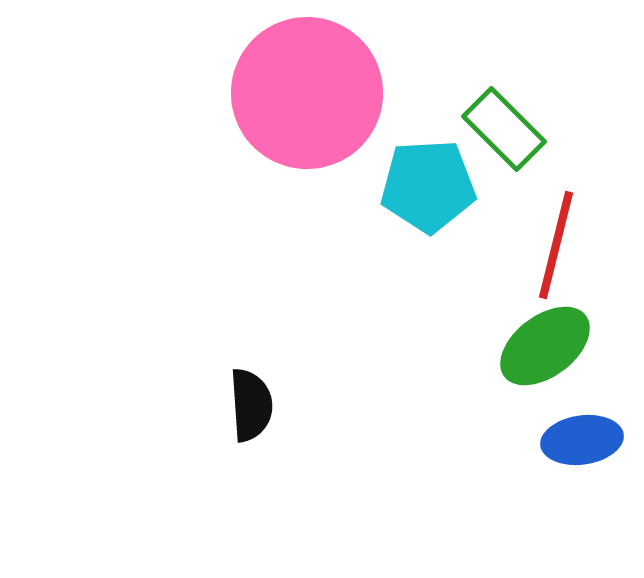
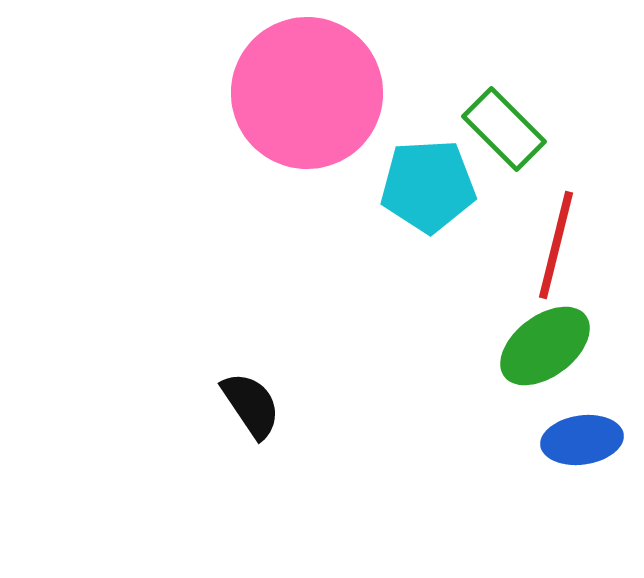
black semicircle: rotated 30 degrees counterclockwise
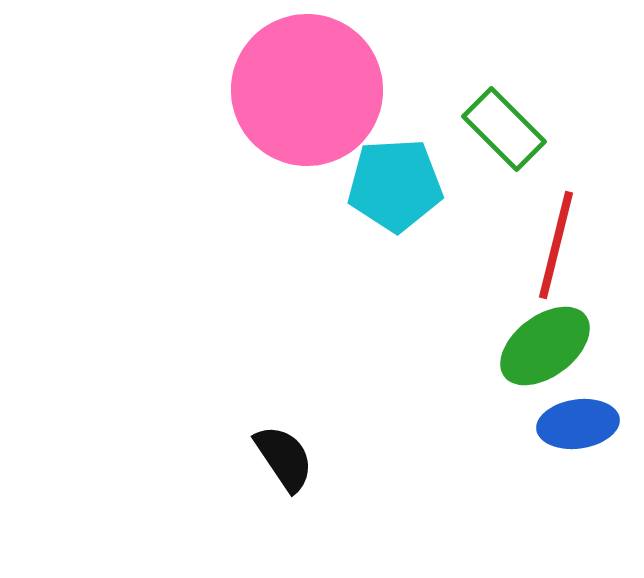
pink circle: moved 3 px up
cyan pentagon: moved 33 px left, 1 px up
black semicircle: moved 33 px right, 53 px down
blue ellipse: moved 4 px left, 16 px up
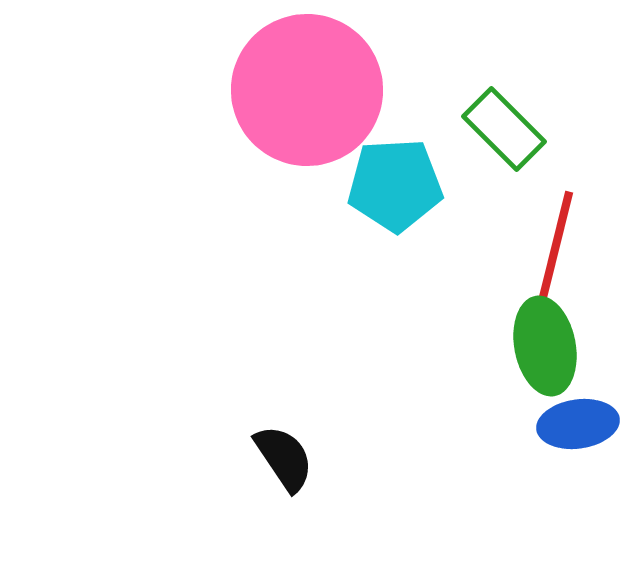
green ellipse: rotated 64 degrees counterclockwise
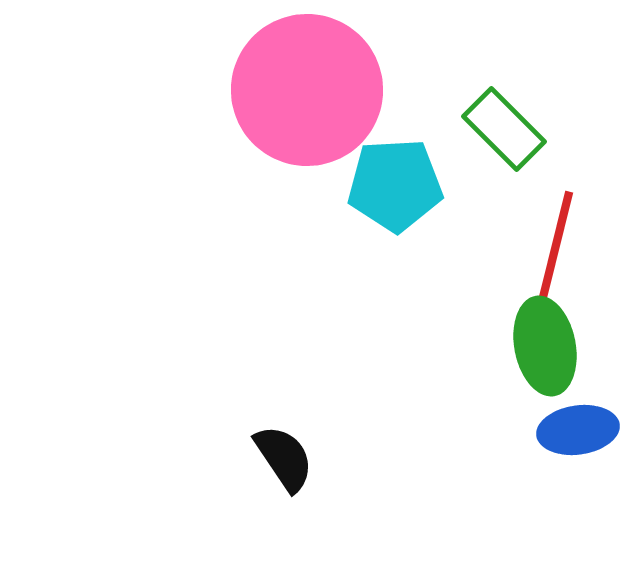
blue ellipse: moved 6 px down
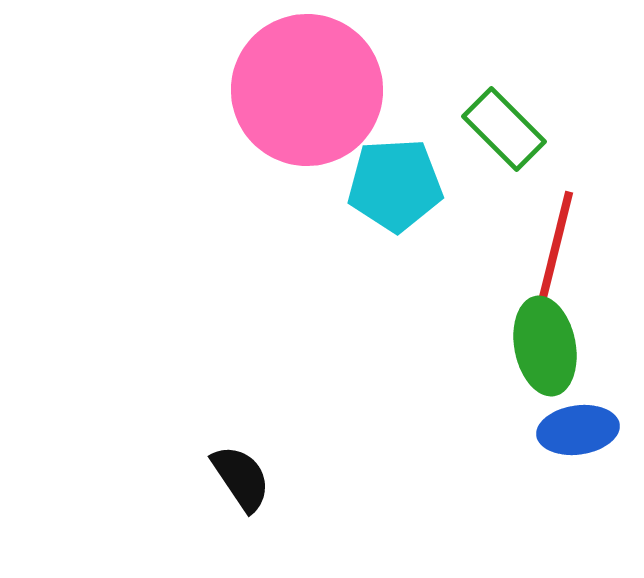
black semicircle: moved 43 px left, 20 px down
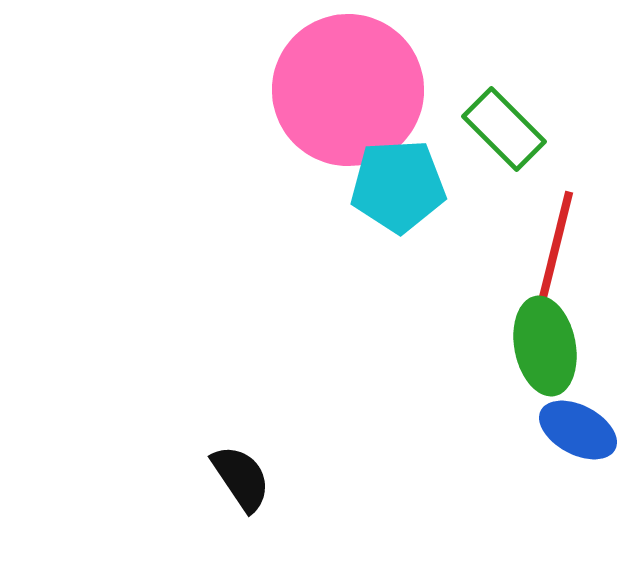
pink circle: moved 41 px right
cyan pentagon: moved 3 px right, 1 px down
blue ellipse: rotated 36 degrees clockwise
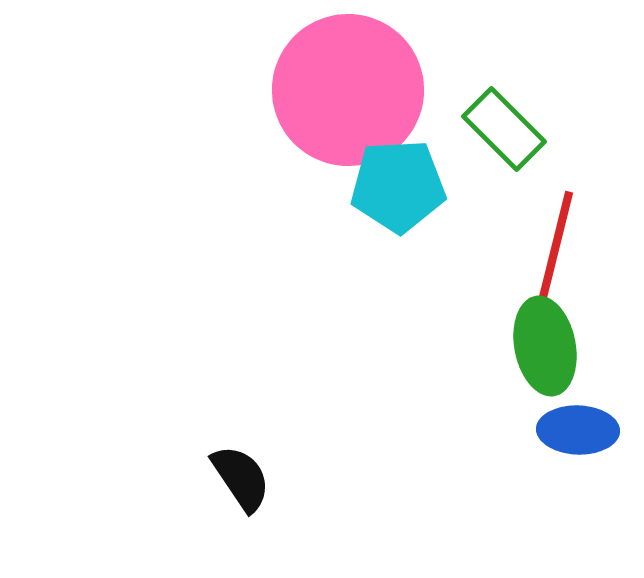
blue ellipse: rotated 26 degrees counterclockwise
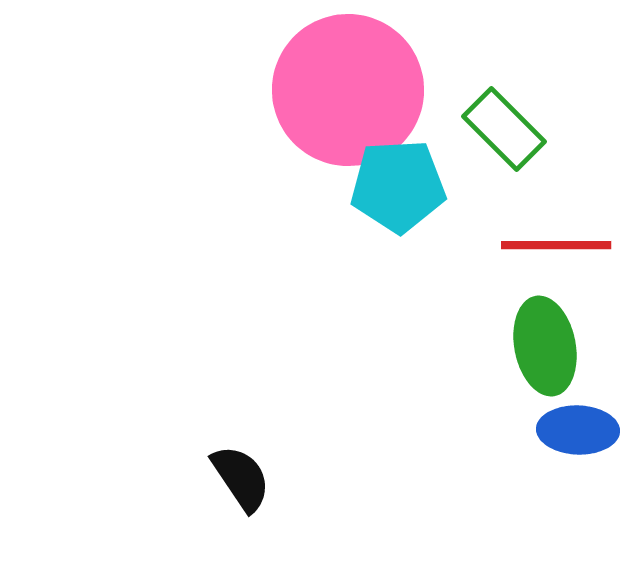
red line: rotated 76 degrees clockwise
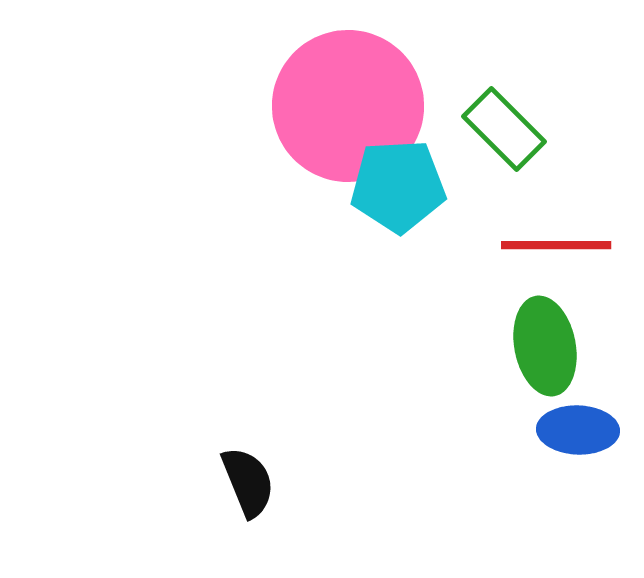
pink circle: moved 16 px down
black semicircle: moved 7 px right, 4 px down; rotated 12 degrees clockwise
